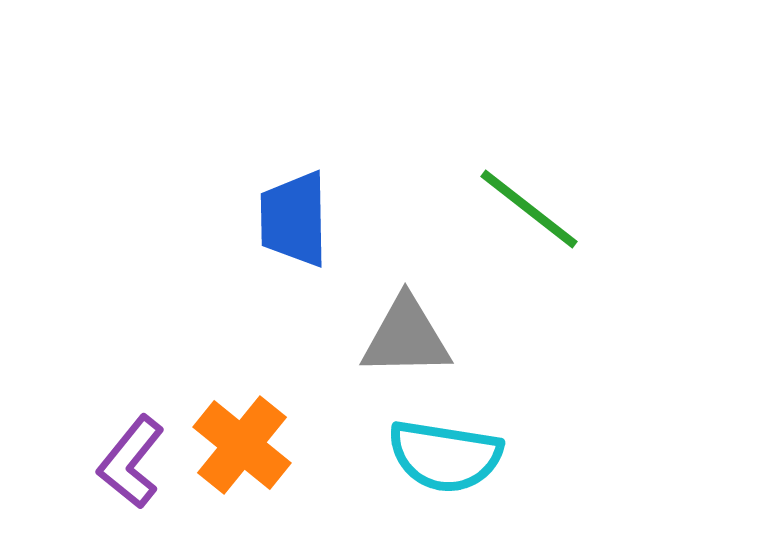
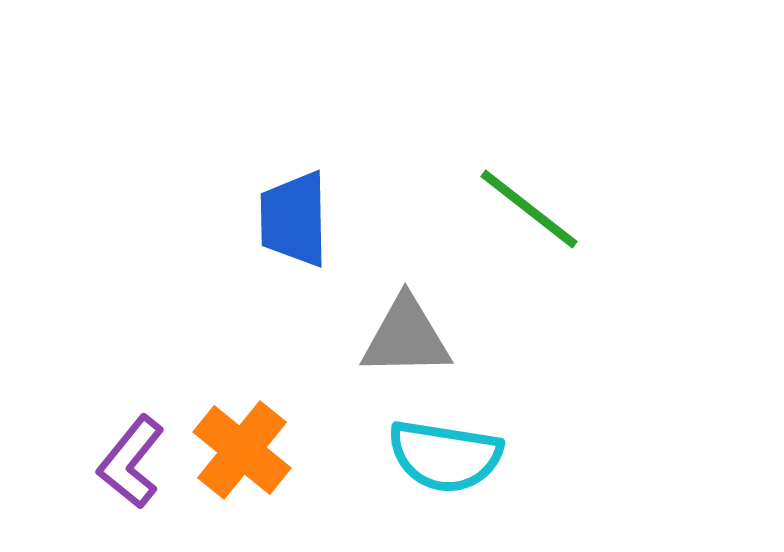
orange cross: moved 5 px down
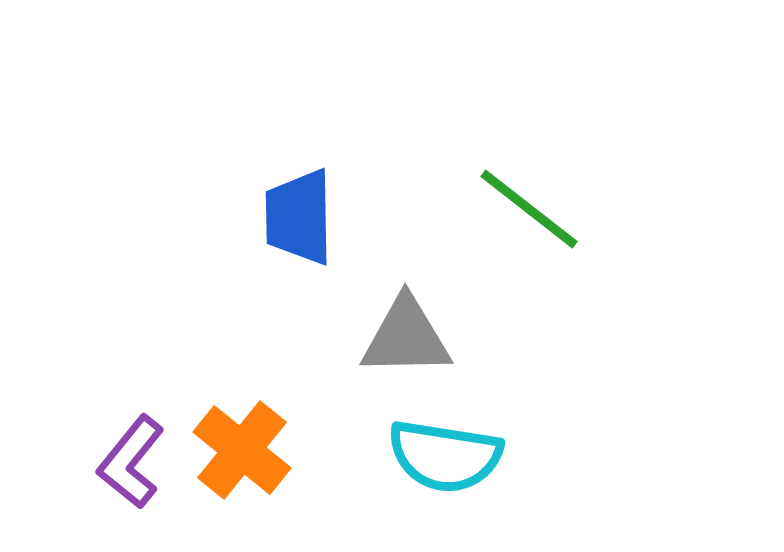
blue trapezoid: moved 5 px right, 2 px up
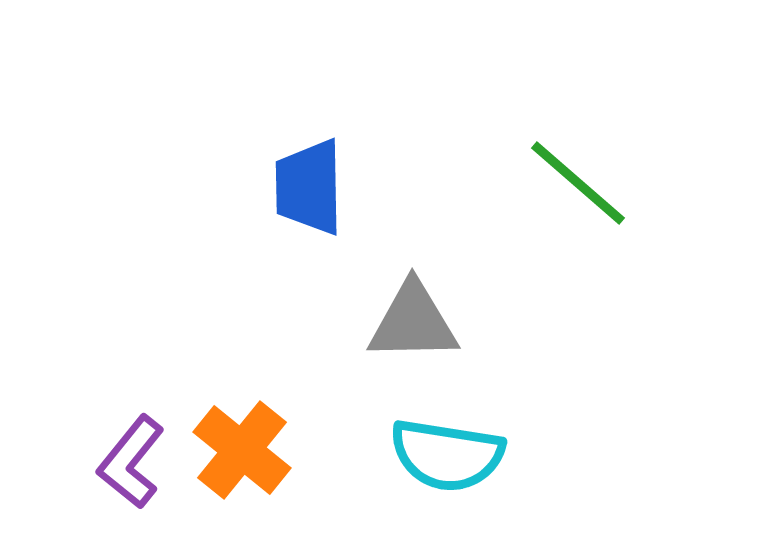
green line: moved 49 px right, 26 px up; rotated 3 degrees clockwise
blue trapezoid: moved 10 px right, 30 px up
gray triangle: moved 7 px right, 15 px up
cyan semicircle: moved 2 px right, 1 px up
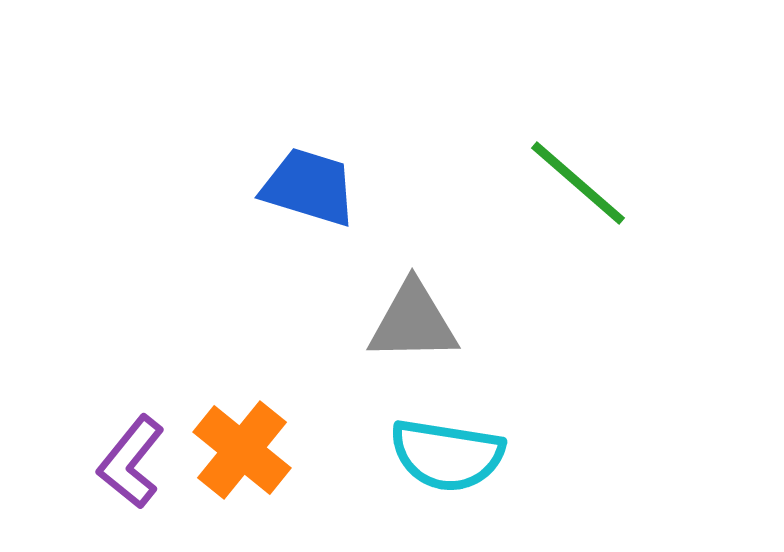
blue trapezoid: rotated 108 degrees clockwise
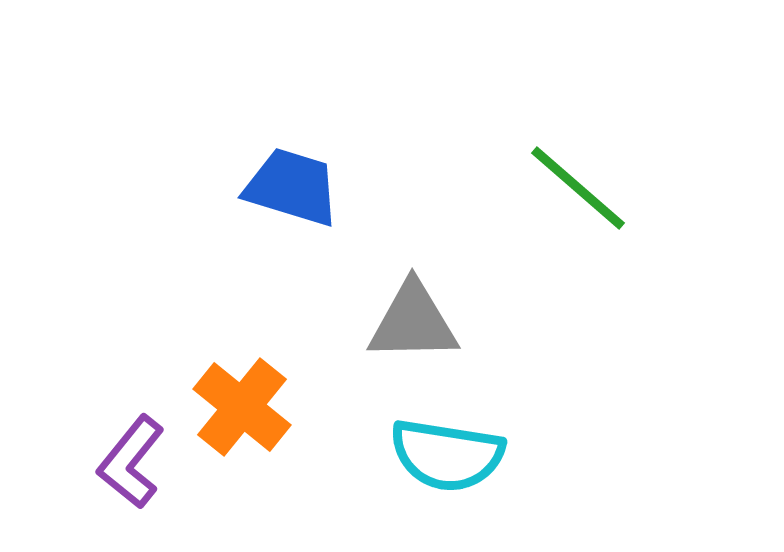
green line: moved 5 px down
blue trapezoid: moved 17 px left
orange cross: moved 43 px up
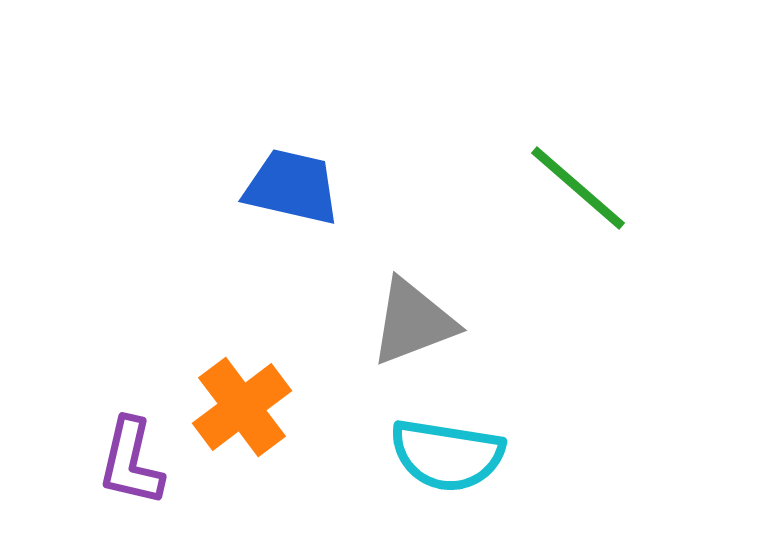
blue trapezoid: rotated 4 degrees counterclockwise
gray triangle: rotated 20 degrees counterclockwise
orange cross: rotated 14 degrees clockwise
purple L-shape: rotated 26 degrees counterclockwise
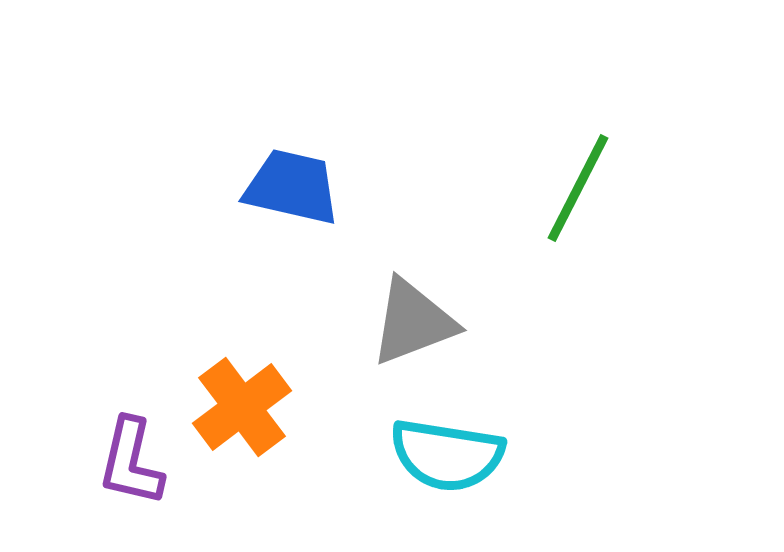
green line: rotated 76 degrees clockwise
